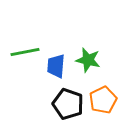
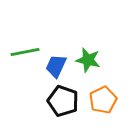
blue trapezoid: rotated 20 degrees clockwise
black pentagon: moved 5 px left, 3 px up
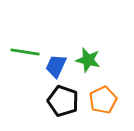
green line: rotated 20 degrees clockwise
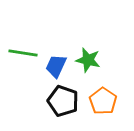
green line: moved 2 px left, 1 px down
orange pentagon: moved 1 px down; rotated 12 degrees counterclockwise
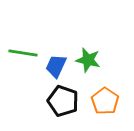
orange pentagon: moved 2 px right
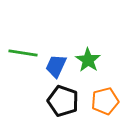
green star: rotated 20 degrees clockwise
orange pentagon: rotated 24 degrees clockwise
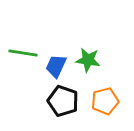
green star: rotated 25 degrees counterclockwise
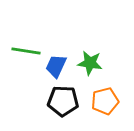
green line: moved 3 px right, 2 px up
green star: moved 2 px right, 3 px down
black pentagon: rotated 16 degrees counterclockwise
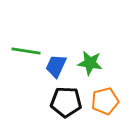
black pentagon: moved 3 px right, 1 px down
